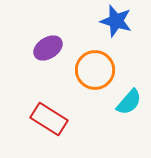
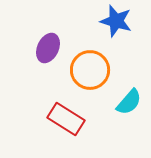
purple ellipse: rotated 32 degrees counterclockwise
orange circle: moved 5 px left
red rectangle: moved 17 px right
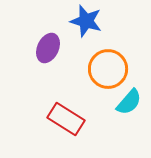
blue star: moved 30 px left
orange circle: moved 18 px right, 1 px up
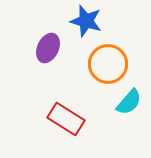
orange circle: moved 5 px up
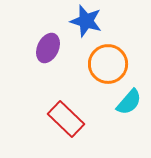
red rectangle: rotated 12 degrees clockwise
